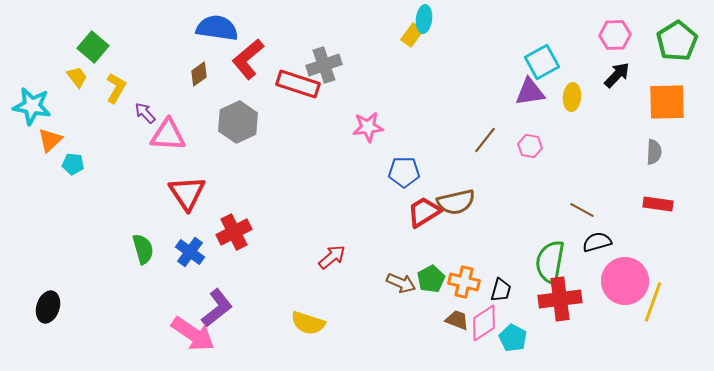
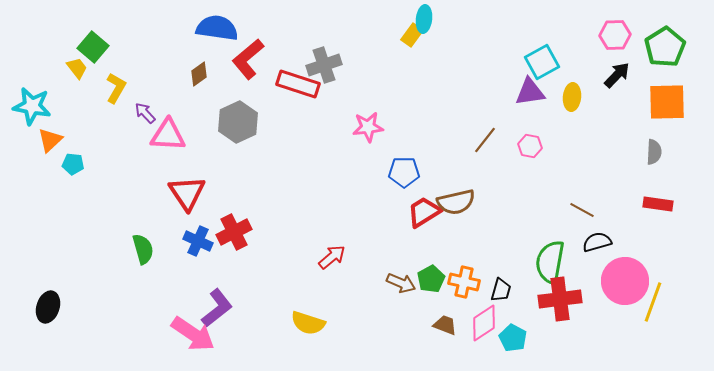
green pentagon at (677, 41): moved 12 px left, 6 px down
yellow trapezoid at (77, 77): moved 9 px up
blue cross at (190, 252): moved 8 px right, 11 px up; rotated 12 degrees counterclockwise
brown trapezoid at (457, 320): moved 12 px left, 5 px down
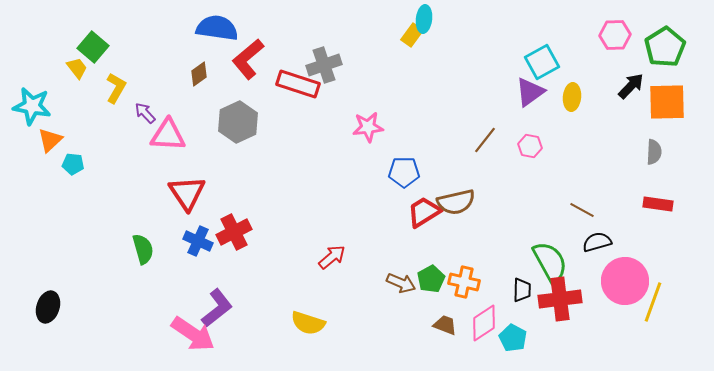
black arrow at (617, 75): moved 14 px right, 11 px down
purple triangle at (530, 92): rotated 28 degrees counterclockwise
green semicircle at (550, 262): rotated 141 degrees clockwise
black trapezoid at (501, 290): moved 21 px right; rotated 15 degrees counterclockwise
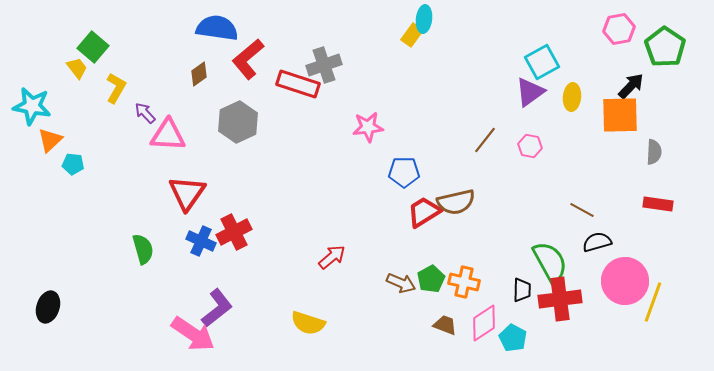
pink hexagon at (615, 35): moved 4 px right, 6 px up; rotated 8 degrees counterclockwise
green pentagon at (665, 47): rotated 6 degrees counterclockwise
orange square at (667, 102): moved 47 px left, 13 px down
red triangle at (187, 193): rotated 9 degrees clockwise
blue cross at (198, 241): moved 3 px right
